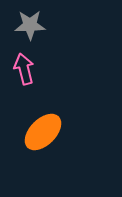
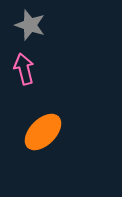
gray star: rotated 20 degrees clockwise
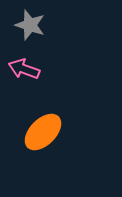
pink arrow: rotated 56 degrees counterclockwise
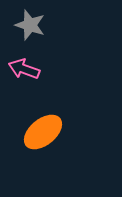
orange ellipse: rotated 6 degrees clockwise
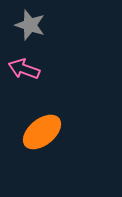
orange ellipse: moved 1 px left
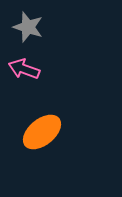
gray star: moved 2 px left, 2 px down
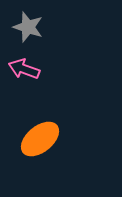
orange ellipse: moved 2 px left, 7 px down
